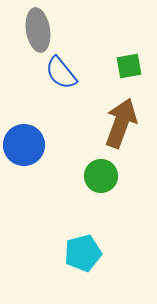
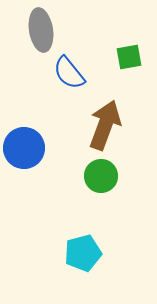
gray ellipse: moved 3 px right
green square: moved 9 px up
blue semicircle: moved 8 px right
brown arrow: moved 16 px left, 2 px down
blue circle: moved 3 px down
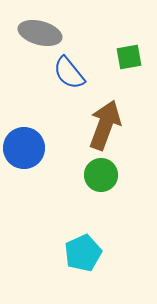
gray ellipse: moved 1 px left, 3 px down; rotated 66 degrees counterclockwise
green circle: moved 1 px up
cyan pentagon: rotated 9 degrees counterclockwise
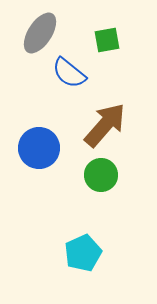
gray ellipse: rotated 72 degrees counterclockwise
green square: moved 22 px left, 17 px up
blue semicircle: rotated 12 degrees counterclockwise
brown arrow: rotated 21 degrees clockwise
blue circle: moved 15 px right
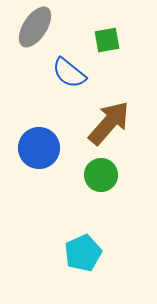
gray ellipse: moved 5 px left, 6 px up
brown arrow: moved 4 px right, 2 px up
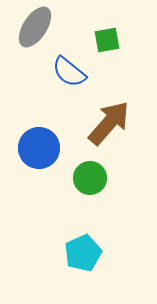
blue semicircle: moved 1 px up
green circle: moved 11 px left, 3 px down
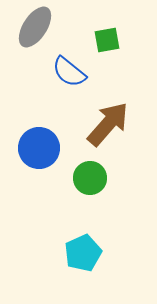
brown arrow: moved 1 px left, 1 px down
